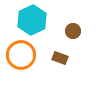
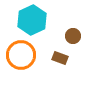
brown circle: moved 5 px down
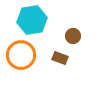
cyan hexagon: rotated 16 degrees clockwise
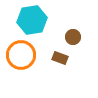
brown circle: moved 1 px down
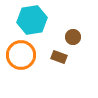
brown rectangle: moved 1 px left, 1 px up
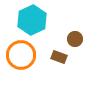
cyan hexagon: rotated 16 degrees counterclockwise
brown circle: moved 2 px right, 2 px down
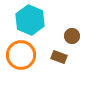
cyan hexagon: moved 2 px left; rotated 12 degrees counterclockwise
brown circle: moved 3 px left, 3 px up
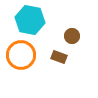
cyan hexagon: rotated 12 degrees counterclockwise
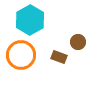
cyan hexagon: rotated 20 degrees clockwise
brown circle: moved 6 px right, 6 px down
